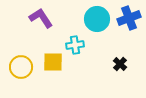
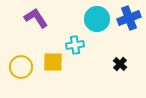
purple L-shape: moved 5 px left
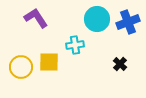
blue cross: moved 1 px left, 4 px down
yellow square: moved 4 px left
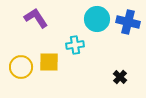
blue cross: rotated 35 degrees clockwise
black cross: moved 13 px down
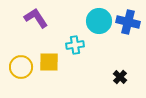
cyan circle: moved 2 px right, 2 px down
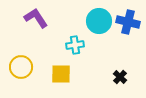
yellow square: moved 12 px right, 12 px down
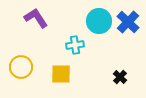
blue cross: rotated 30 degrees clockwise
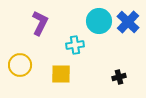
purple L-shape: moved 4 px right, 5 px down; rotated 60 degrees clockwise
yellow circle: moved 1 px left, 2 px up
black cross: moved 1 px left; rotated 32 degrees clockwise
